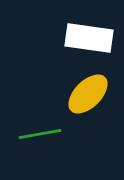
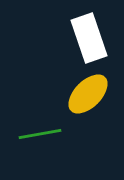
white rectangle: rotated 63 degrees clockwise
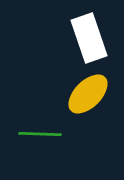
green line: rotated 12 degrees clockwise
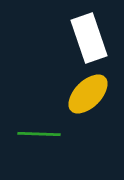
green line: moved 1 px left
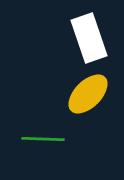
green line: moved 4 px right, 5 px down
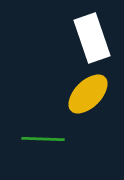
white rectangle: moved 3 px right
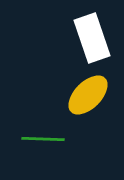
yellow ellipse: moved 1 px down
